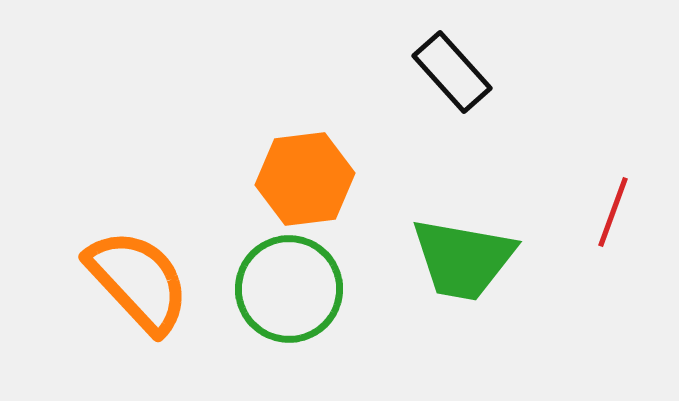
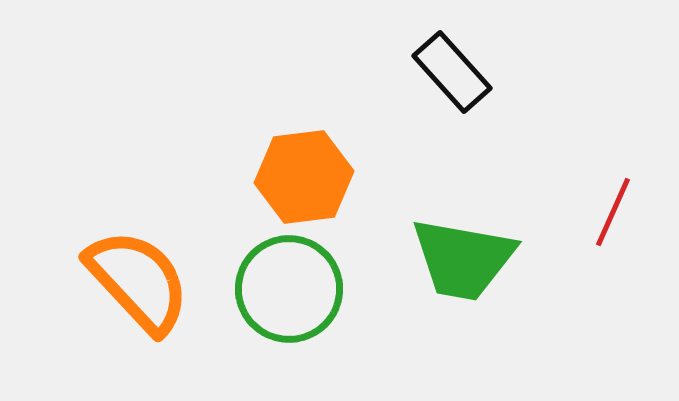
orange hexagon: moved 1 px left, 2 px up
red line: rotated 4 degrees clockwise
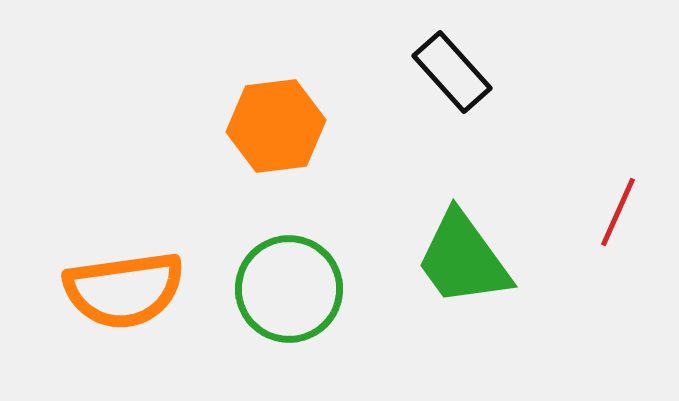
orange hexagon: moved 28 px left, 51 px up
red line: moved 5 px right
green trapezoid: rotated 44 degrees clockwise
orange semicircle: moved 14 px left, 9 px down; rotated 125 degrees clockwise
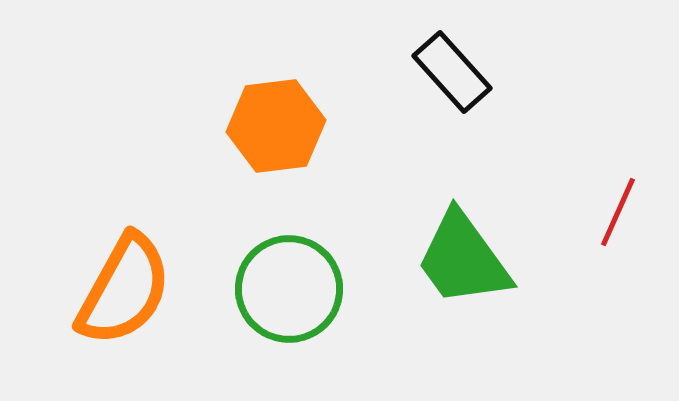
orange semicircle: rotated 53 degrees counterclockwise
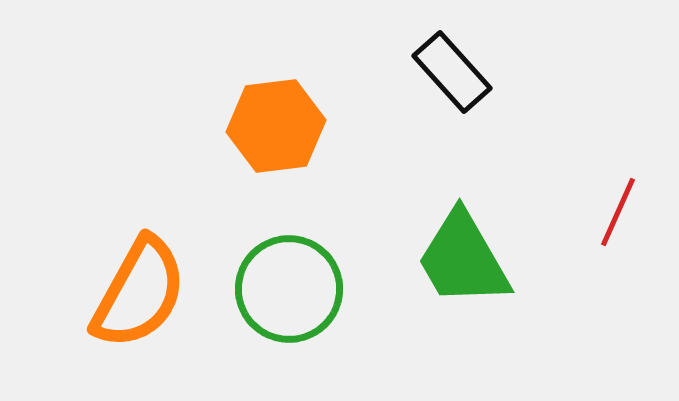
green trapezoid: rotated 6 degrees clockwise
orange semicircle: moved 15 px right, 3 px down
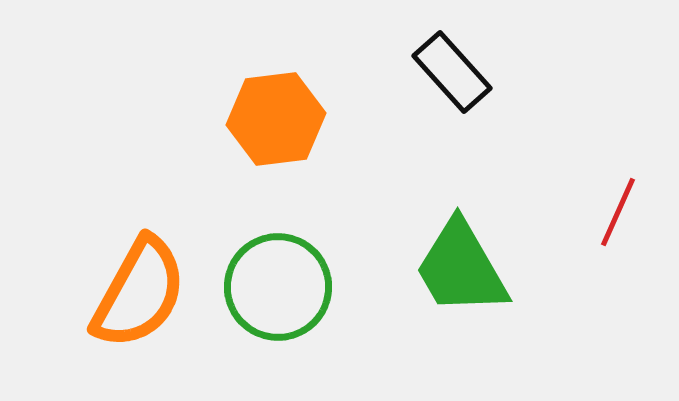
orange hexagon: moved 7 px up
green trapezoid: moved 2 px left, 9 px down
green circle: moved 11 px left, 2 px up
